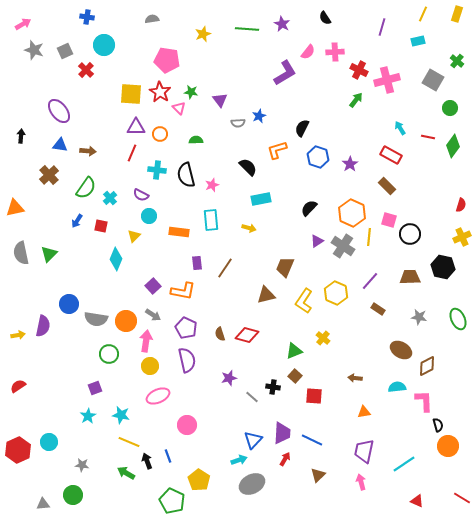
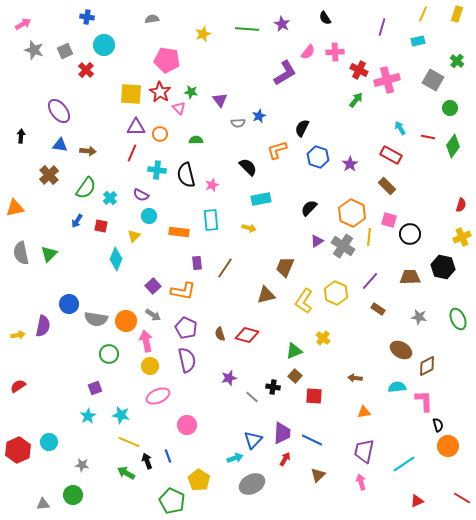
pink arrow at (146, 341): rotated 20 degrees counterclockwise
cyan arrow at (239, 460): moved 4 px left, 2 px up
red triangle at (417, 501): rotated 48 degrees counterclockwise
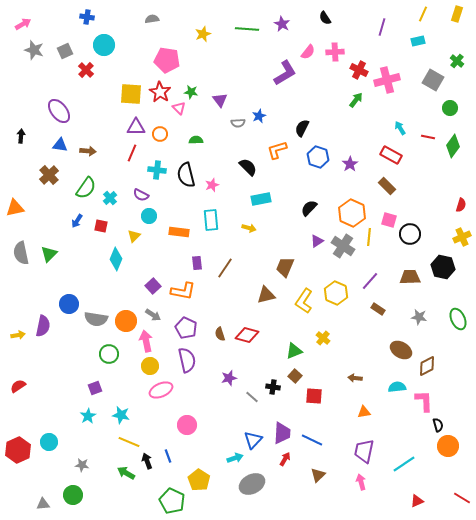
pink ellipse at (158, 396): moved 3 px right, 6 px up
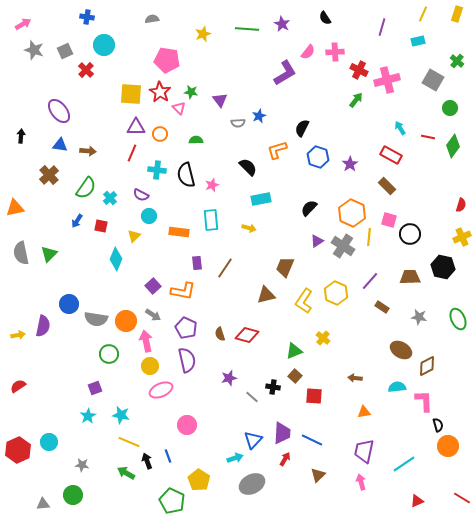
brown rectangle at (378, 309): moved 4 px right, 2 px up
